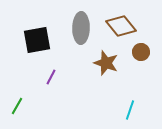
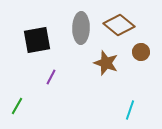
brown diamond: moved 2 px left, 1 px up; rotated 12 degrees counterclockwise
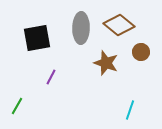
black square: moved 2 px up
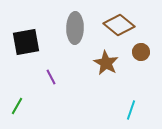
gray ellipse: moved 6 px left
black square: moved 11 px left, 4 px down
brown star: rotated 10 degrees clockwise
purple line: rotated 56 degrees counterclockwise
cyan line: moved 1 px right
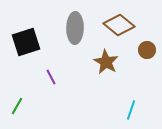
black square: rotated 8 degrees counterclockwise
brown circle: moved 6 px right, 2 px up
brown star: moved 1 px up
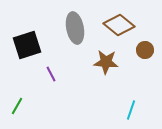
gray ellipse: rotated 12 degrees counterclockwise
black square: moved 1 px right, 3 px down
brown circle: moved 2 px left
brown star: rotated 25 degrees counterclockwise
purple line: moved 3 px up
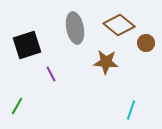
brown circle: moved 1 px right, 7 px up
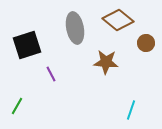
brown diamond: moved 1 px left, 5 px up
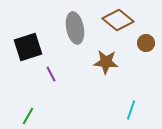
black square: moved 1 px right, 2 px down
green line: moved 11 px right, 10 px down
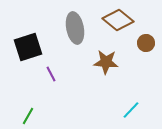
cyan line: rotated 24 degrees clockwise
